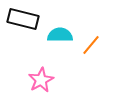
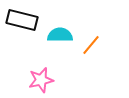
black rectangle: moved 1 px left, 1 px down
pink star: rotated 15 degrees clockwise
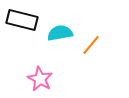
cyan semicircle: moved 2 px up; rotated 10 degrees counterclockwise
pink star: moved 1 px left, 1 px up; rotated 30 degrees counterclockwise
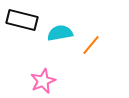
pink star: moved 3 px right, 2 px down; rotated 20 degrees clockwise
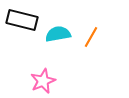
cyan semicircle: moved 2 px left, 1 px down
orange line: moved 8 px up; rotated 10 degrees counterclockwise
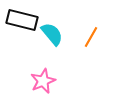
cyan semicircle: moved 6 px left; rotated 60 degrees clockwise
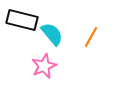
pink star: moved 1 px right, 15 px up
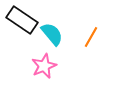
black rectangle: rotated 20 degrees clockwise
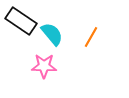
black rectangle: moved 1 px left, 1 px down
pink star: rotated 25 degrees clockwise
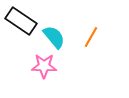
cyan semicircle: moved 2 px right, 3 px down
